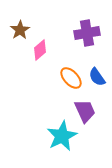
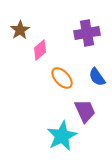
orange ellipse: moved 9 px left
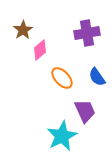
brown star: moved 3 px right
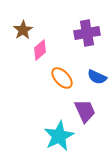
blue semicircle: rotated 30 degrees counterclockwise
cyan star: moved 3 px left
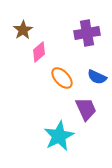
pink diamond: moved 1 px left, 2 px down
purple trapezoid: moved 1 px right, 2 px up
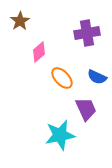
brown star: moved 3 px left, 9 px up
cyan star: moved 1 px right, 1 px up; rotated 16 degrees clockwise
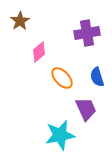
blue semicircle: rotated 48 degrees clockwise
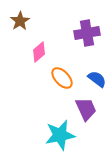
blue semicircle: moved 2 px down; rotated 144 degrees clockwise
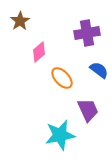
blue semicircle: moved 2 px right, 9 px up
purple trapezoid: moved 2 px right, 1 px down
